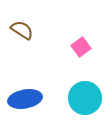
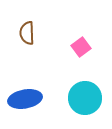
brown semicircle: moved 5 px right, 3 px down; rotated 125 degrees counterclockwise
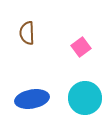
blue ellipse: moved 7 px right
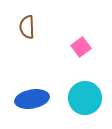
brown semicircle: moved 6 px up
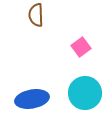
brown semicircle: moved 9 px right, 12 px up
cyan circle: moved 5 px up
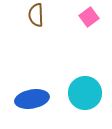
pink square: moved 8 px right, 30 px up
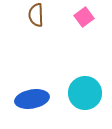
pink square: moved 5 px left
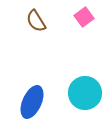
brown semicircle: moved 6 px down; rotated 30 degrees counterclockwise
blue ellipse: moved 3 px down; rotated 56 degrees counterclockwise
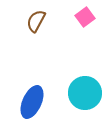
pink square: moved 1 px right
brown semicircle: rotated 60 degrees clockwise
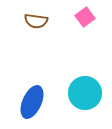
brown semicircle: rotated 110 degrees counterclockwise
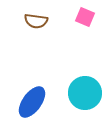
pink square: rotated 30 degrees counterclockwise
blue ellipse: rotated 12 degrees clockwise
